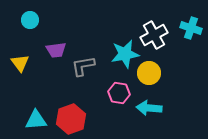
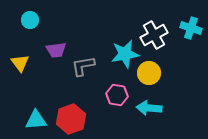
pink hexagon: moved 2 px left, 2 px down
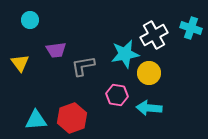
red hexagon: moved 1 px right, 1 px up
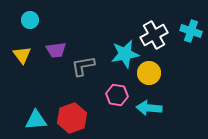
cyan cross: moved 3 px down
yellow triangle: moved 2 px right, 8 px up
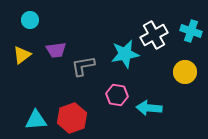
yellow triangle: rotated 30 degrees clockwise
yellow circle: moved 36 px right, 1 px up
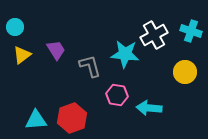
cyan circle: moved 15 px left, 7 px down
purple trapezoid: rotated 115 degrees counterclockwise
cyan star: rotated 16 degrees clockwise
gray L-shape: moved 7 px right; rotated 85 degrees clockwise
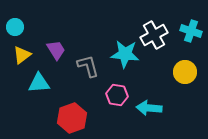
gray L-shape: moved 2 px left
cyan triangle: moved 3 px right, 37 px up
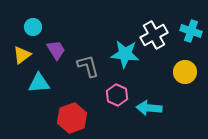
cyan circle: moved 18 px right
pink hexagon: rotated 15 degrees clockwise
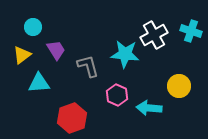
yellow circle: moved 6 px left, 14 px down
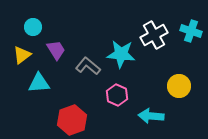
cyan star: moved 4 px left
gray L-shape: rotated 35 degrees counterclockwise
cyan arrow: moved 2 px right, 8 px down
red hexagon: moved 2 px down
